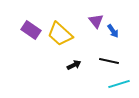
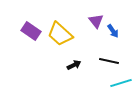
purple rectangle: moved 1 px down
cyan line: moved 2 px right, 1 px up
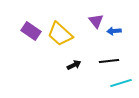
blue arrow: moved 1 px right; rotated 120 degrees clockwise
black line: rotated 18 degrees counterclockwise
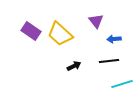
blue arrow: moved 8 px down
black arrow: moved 1 px down
cyan line: moved 1 px right, 1 px down
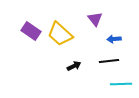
purple triangle: moved 1 px left, 2 px up
cyan line: moved 1 px left; rotated 15 degrees clockwise
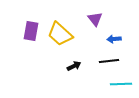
purple rectangle: rotated 66 degrees clockwise
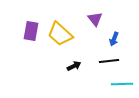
blue arrow: rotated 64 degrees counterclockwise
cyan line: moved 1 px right
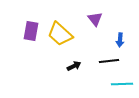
blue arrow: moved 6 px right, 1 px down; rotated 16 degrees counterclockwise
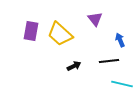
blue arrow: rotated 152 degrees clockwise
cyan line: rotated 15 degrees clockwise
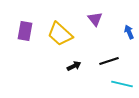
purple rectangle: moved 6 px left
blue arrow: moved 9 px right, 8 px up
black line: rotated 12 degrees counterclockwise
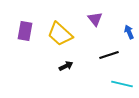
black line: moved 6 px up
black arrow: moved 8 px left
